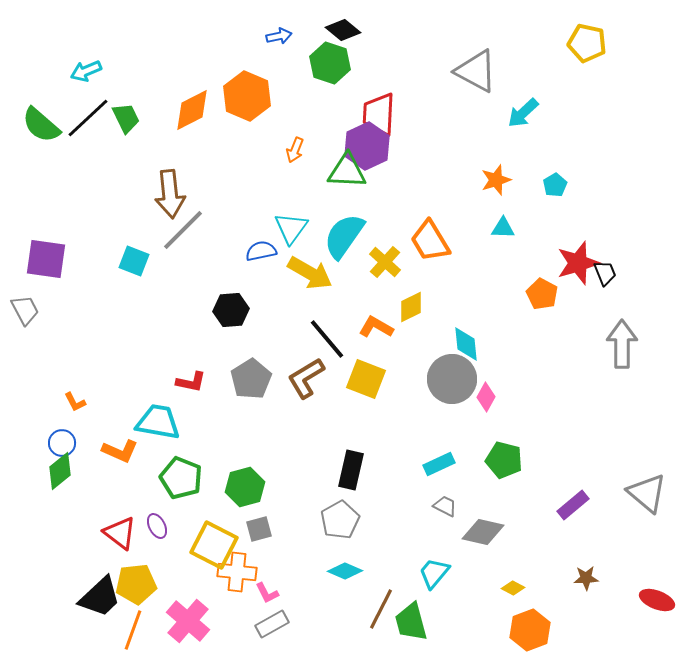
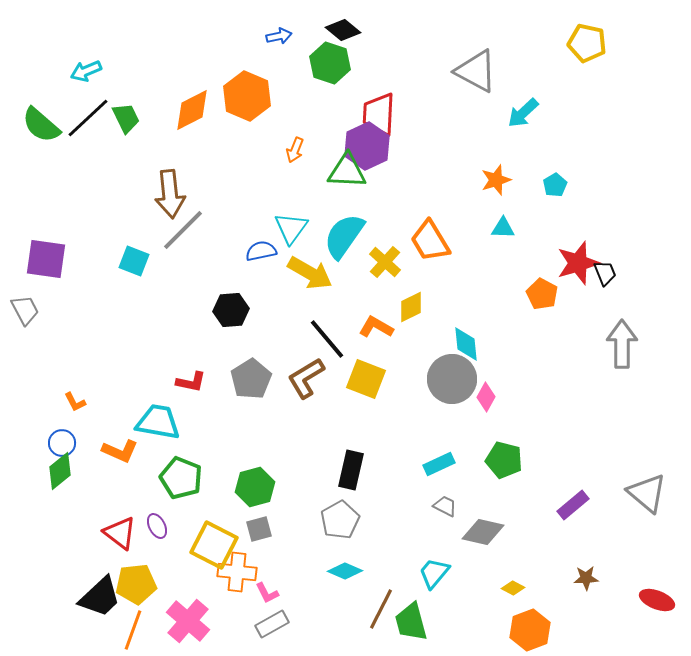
green hexagon at (245, 487): moved 10 px right
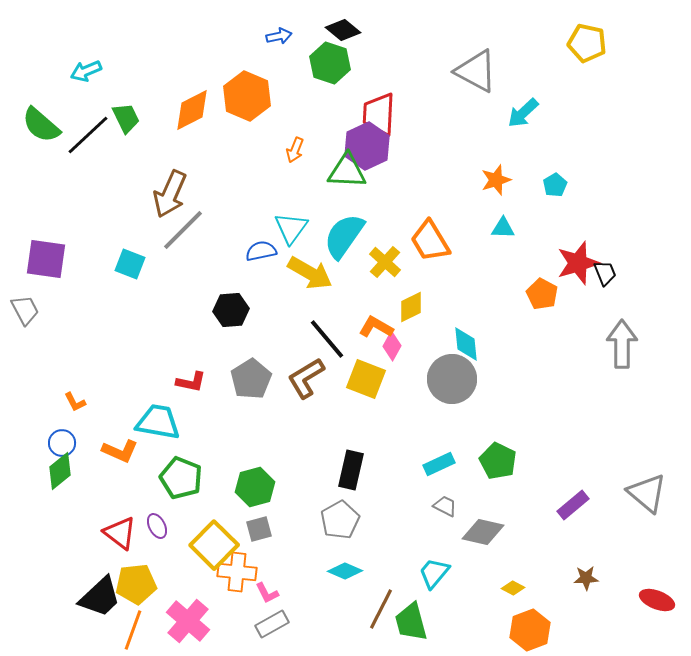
black line at (88, 118): moved 17 px down
brown arrow at (170, 194): rotated 30 degrees clockwise
cyan square at (134, 261): moved 4 px left, 3 px down
pink diamond at (486, 397): moved 94 px left, 51 px up
green pentagon at (504, 460): moved 6 px left, 1 px down; rotated 12 degrees clockwise
yellow square at (214, 545): rotated 18 degrees clockwise
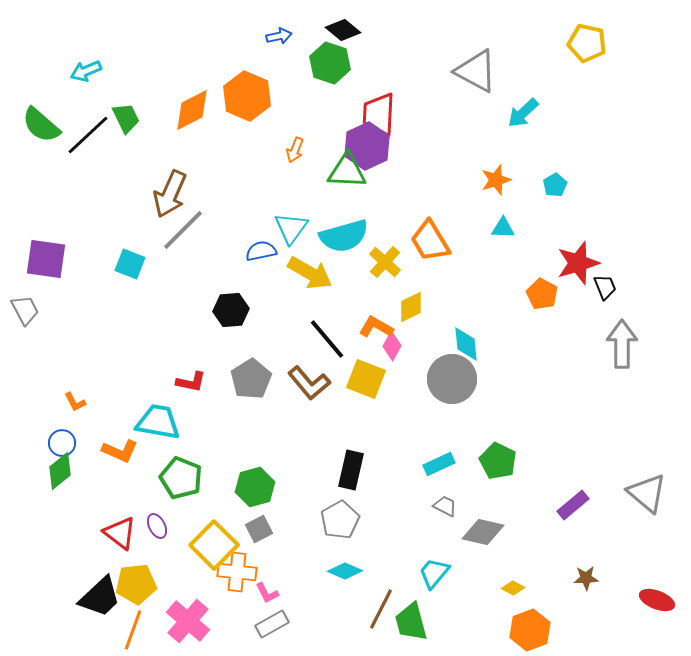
cyan semicircle at (344, 236): rotated 141 degrees counterclockwise
black trapezoid at (605, 273): moved 14 px down
brown L-shape at (306, 378): moved 3 px right, 5 px down; rotated 99 degrees counterclockwise
gray square at (259, 529): rotated 12 degrees counterclockwise
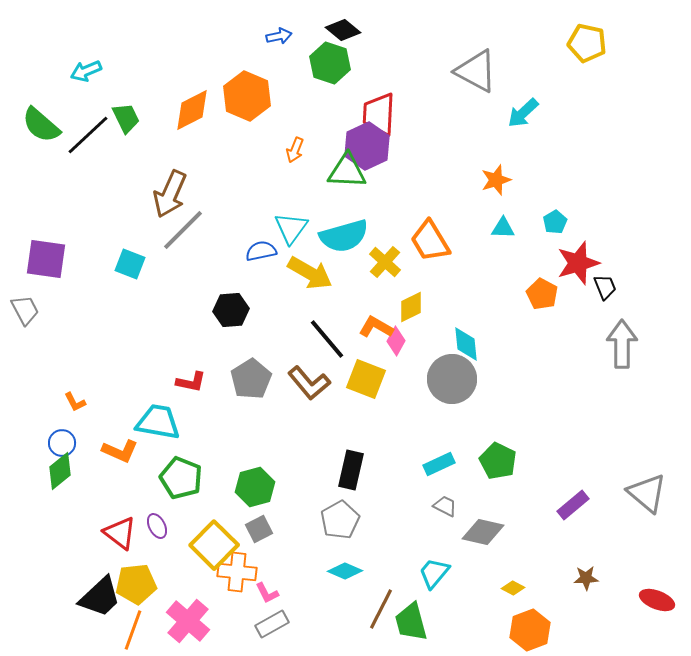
cyan pentagon at (555, 185): moved 37 px down
pink diamond at (392, 346): moved 4 px right, 5 px up
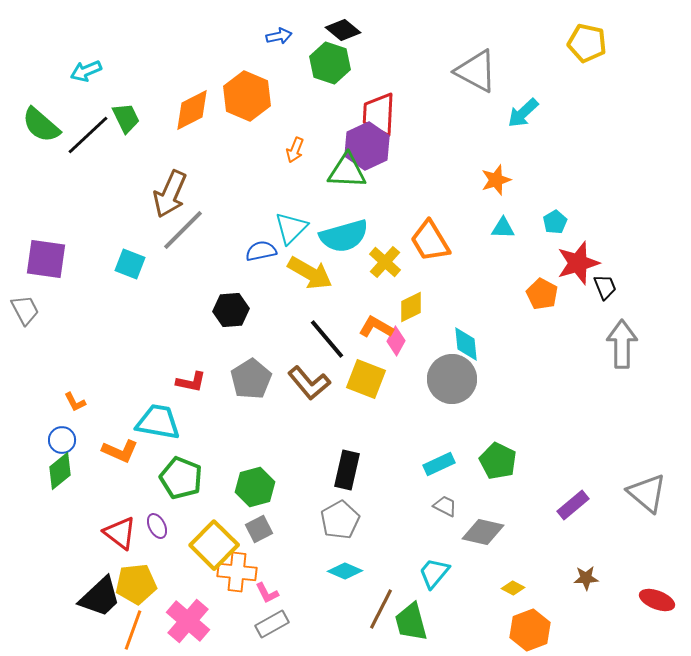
cyan triangle at (291, 228): rotated 9 degrees clockwise
blue circle at (62, 443): moved 3 px up
black rectangle at (351, 470): moved 4 px left
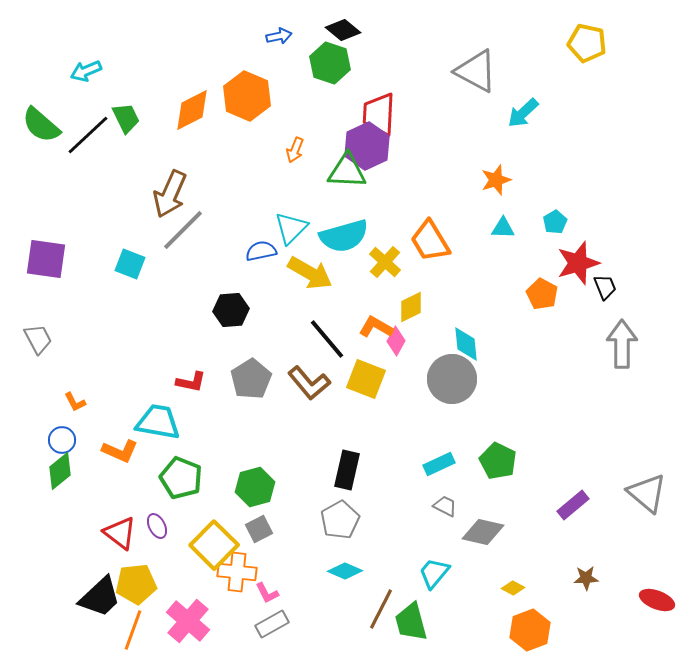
gray trapezoid at (25, 310): moved 13 px right, 29 px down
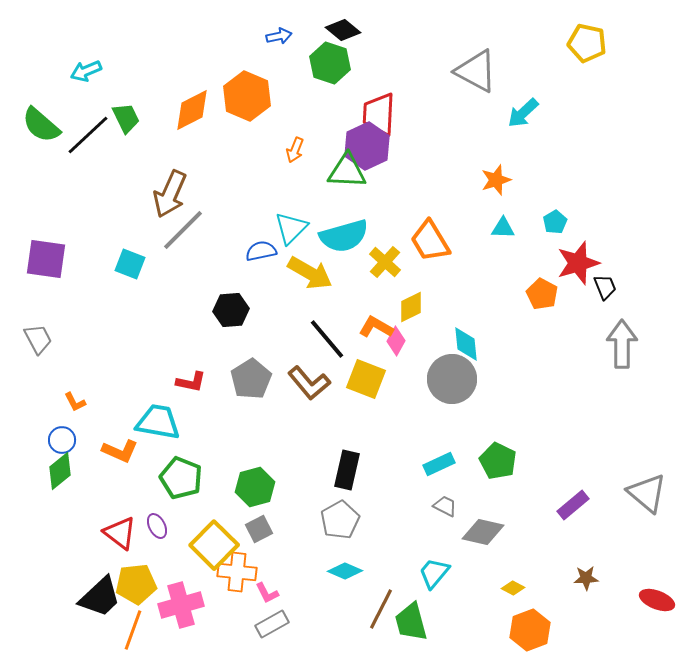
pink cross at (188, 621): moved 7 px left, 16 px up; rotated 33 degrees clockwise
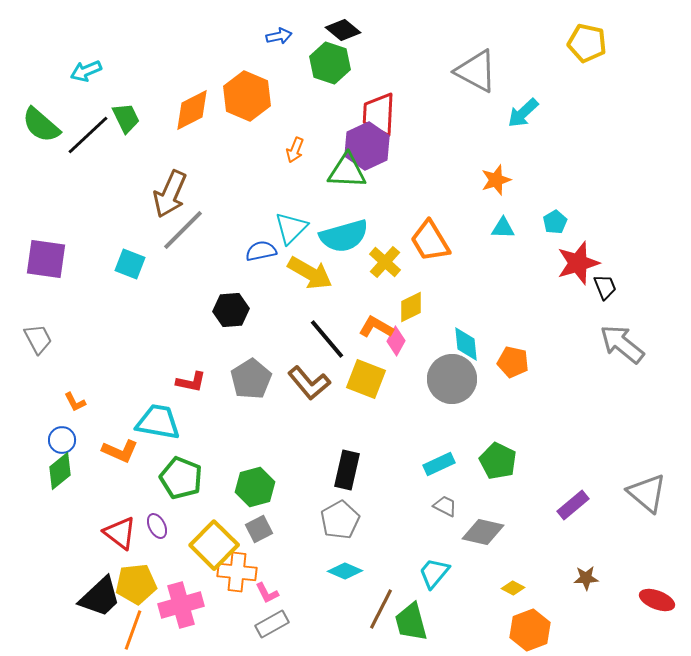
orange pentagon at (542, 294): moved 29 px left, 68 px down; rotated 16 degrees counterclockwise
gray arrow at (622, 344): rotated 51 degrees counterclockwise
